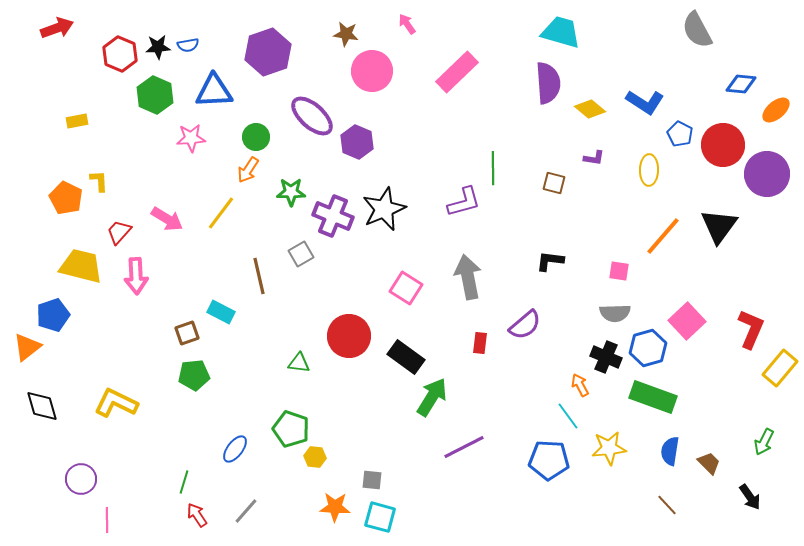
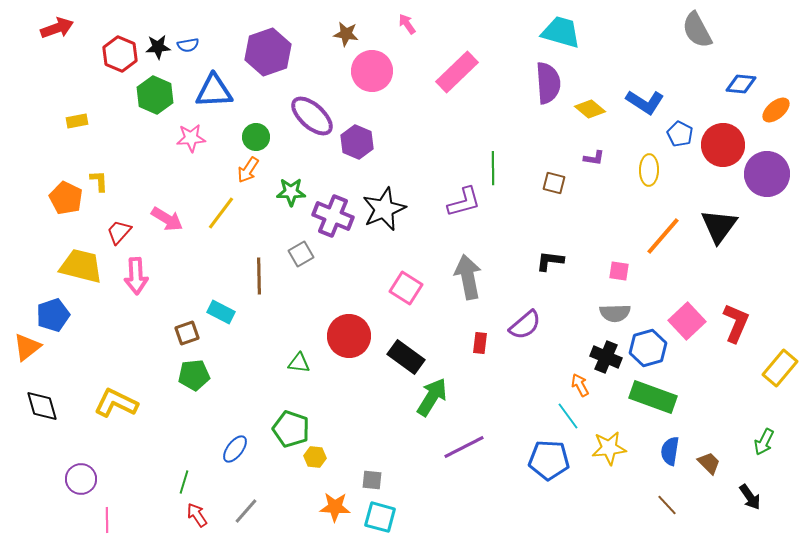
brown line at (259, 276): rotated 12 degrees clockwise
red L-shape at (751, 329): moved 15 px left, 6 px up
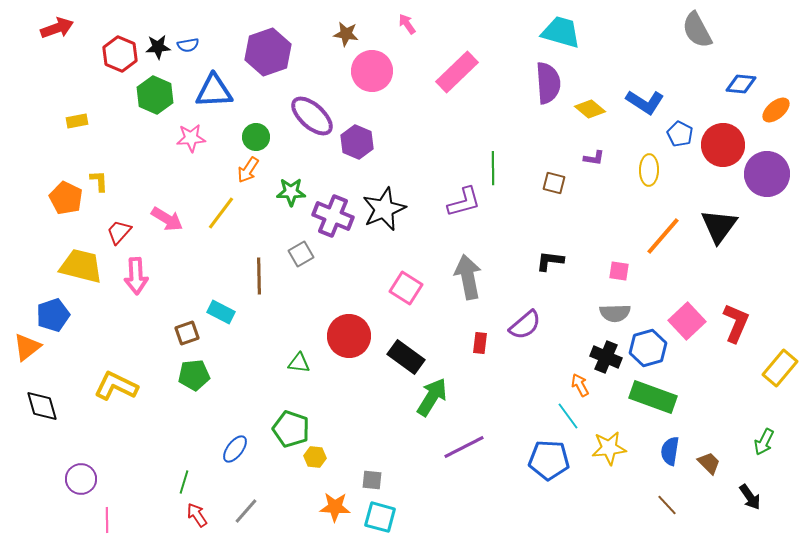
yellow L-shape at (116, 403): moved 17 px up
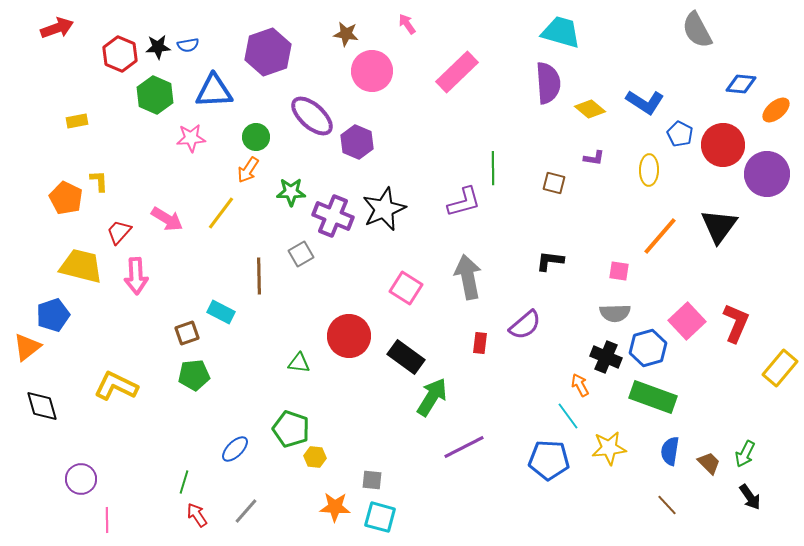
orange line at (663, 236): moved 3 px left
green arrow at (764, 442): moved 19 px left, 12 px down
blue ellipse at (235, 449): rotated 8 degrees clockwise
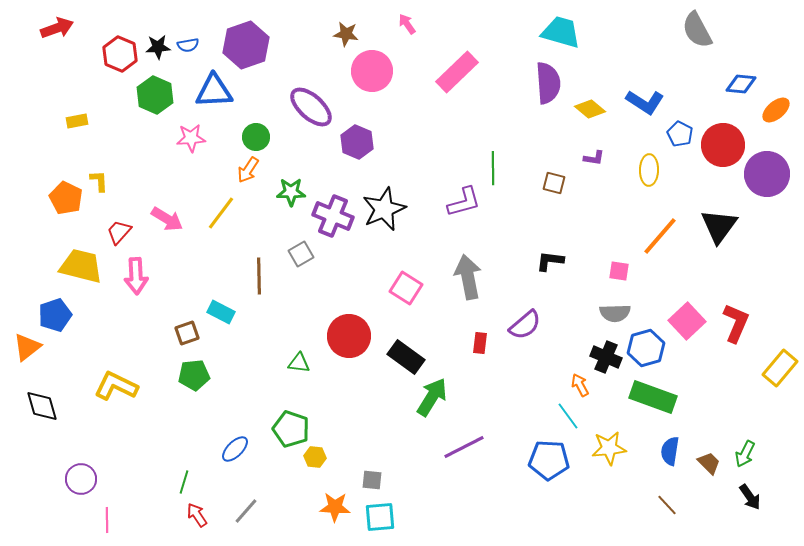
purple hexagon at (268, 52): moved 22 px left, 7 px up
purple ellipse at (312, 116): moved 1 px left, 9 px up
blue pentagon at (53, 315): moved 2 px right
blue hexagon at (648, 348): moved 2 px left
cyan square at (380, 517): rotated 20 degrees counterclockwise
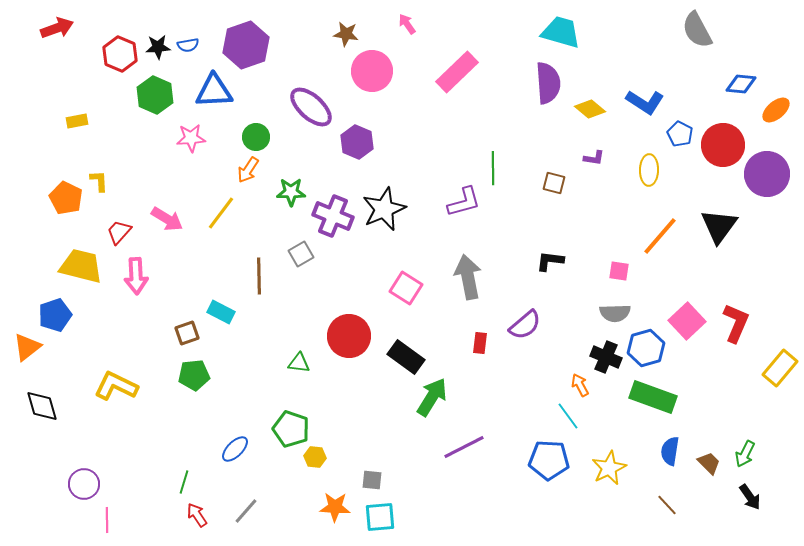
yellow star at (609, 448): moved 20 px down; rotated 20 degrees counterclockwise
purple circle at (81, 479): moved 3 px right, 5 px down
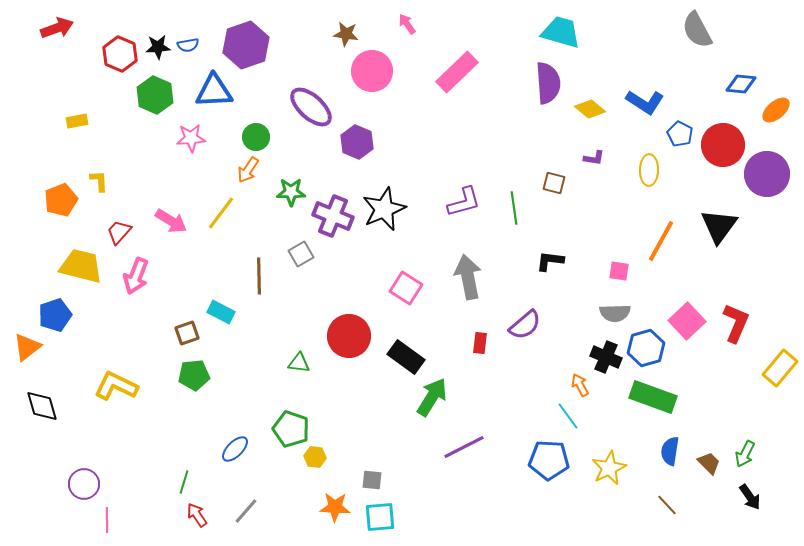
green line at (493, 168): moved 21 px right, 40 px down; rotated 8 degrees counterclockwise
orange pentagon at (66, 198): moved 5 px left, 2 px down; rotated 24 degrees clockwise
pink arrow at (167, 219): moved 4 px right, 2 px down
orange line at (660, 236): moved 1 px right, 5 px down; rotated 12 degrees counterclockwise
pink arrow at (136, 276): rotated 24 degrees clockwise
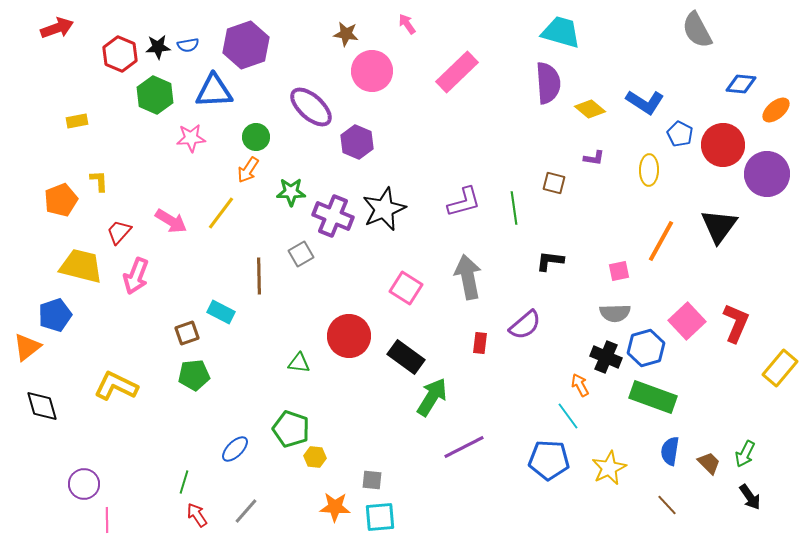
pink square at (619, 271): rotated 20 degrees counterclockwise
